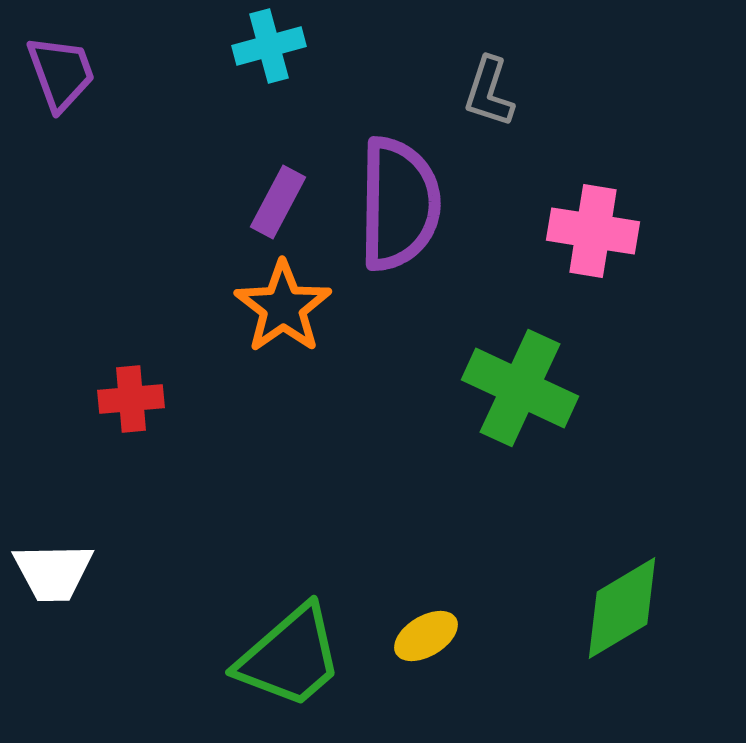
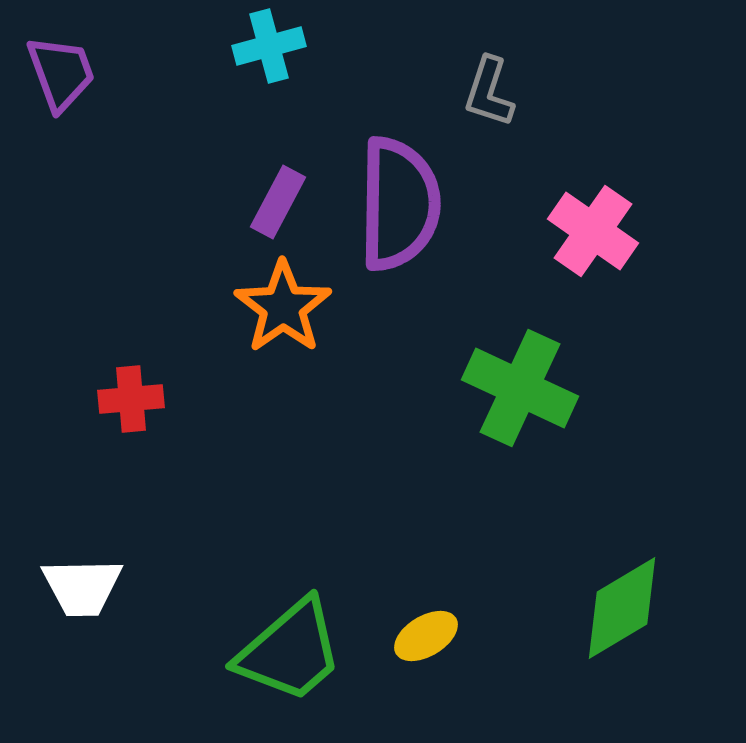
pink cross: rotated 26 degrees clockwise
white trapezoid: moved 29 px right, 15 px down
green trapezoid: moved 6 px up
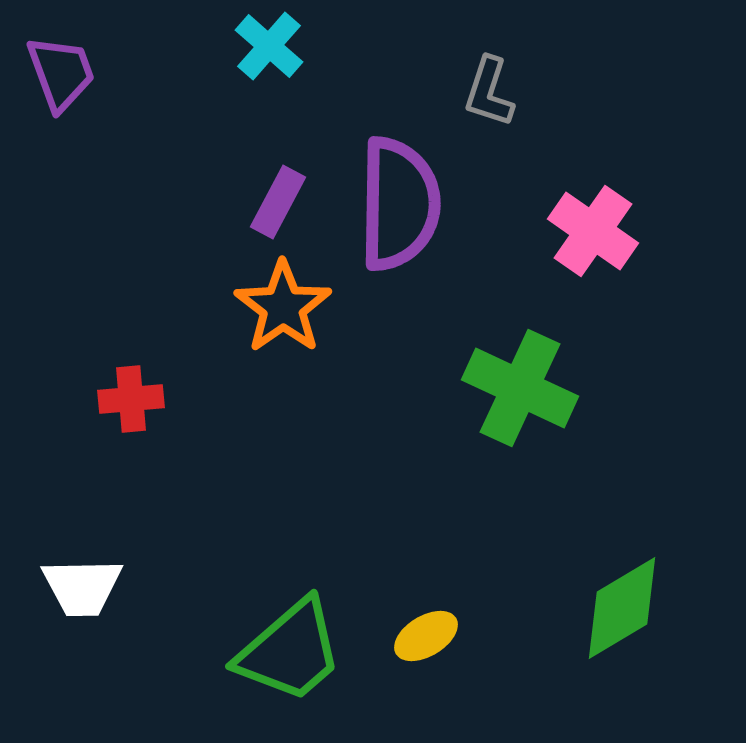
cyan cross: rotated 34 degrees counterclockwise
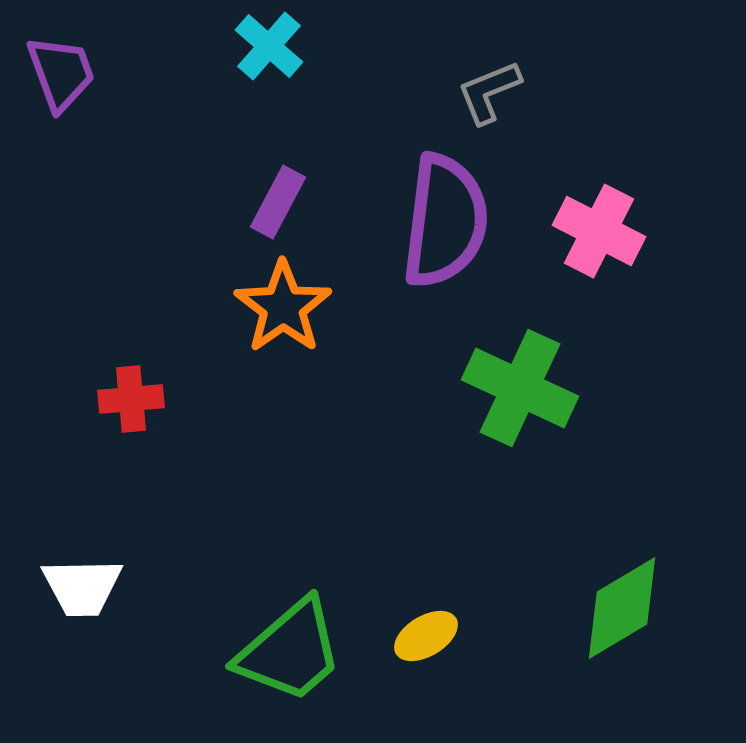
gray L-shape: rotated 50 degrees clockwise
purple semicircle: moved 46 px right, 17 px down; rotated 6 degrees clockwise
pink cross: moved 6 px right; rotated 8 degrees counterclockwise
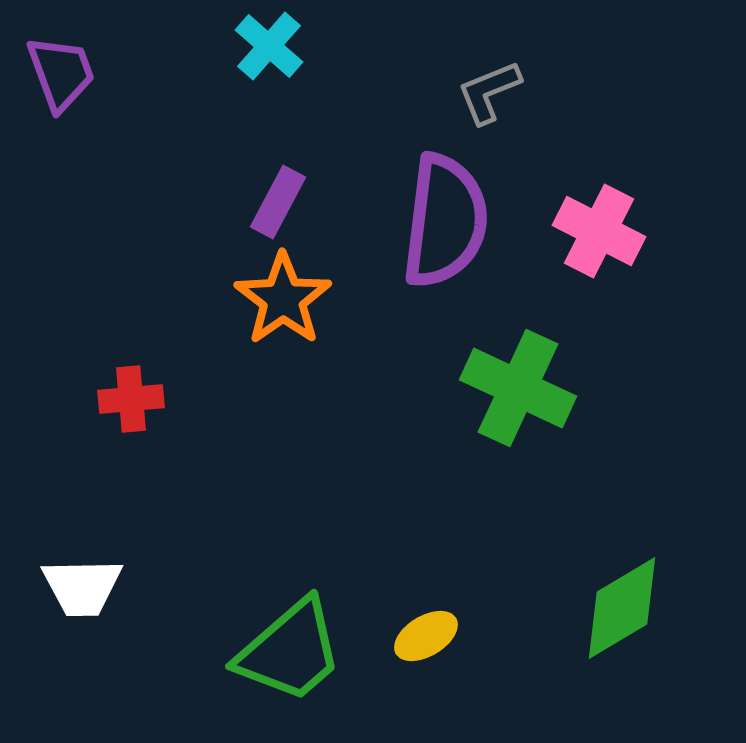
orange star: moved 8 px up
green cross: moved 2 px left
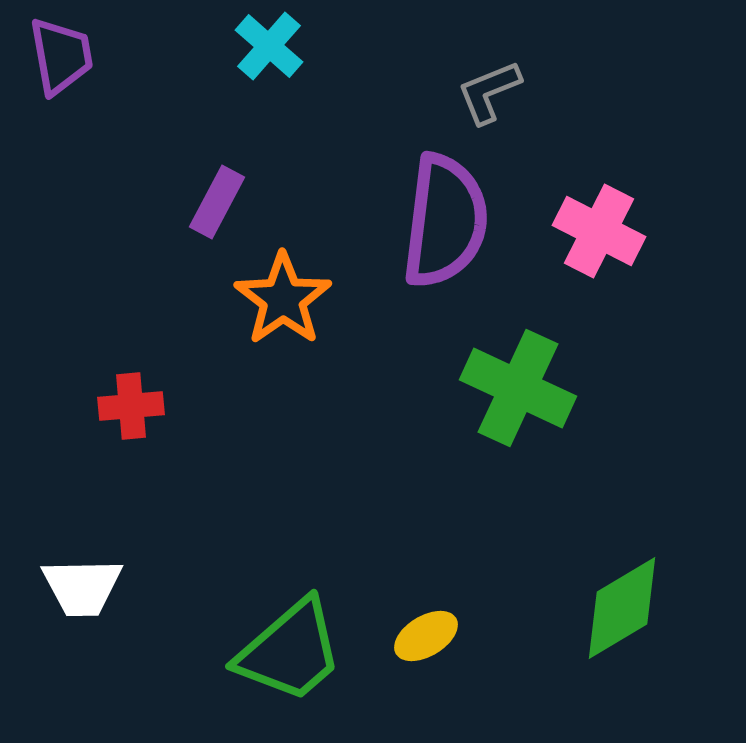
purple trapezoid: moved 17 px up; rotated 10 degrees clockwise
purple rectangle: moved 61 px left
red cross: moved 7 px down
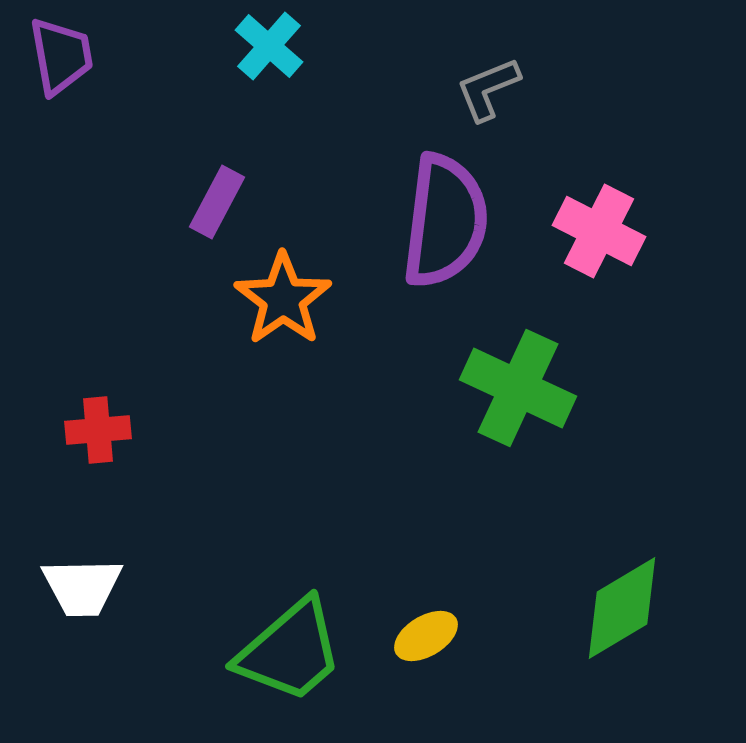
gray L-shape: moved 1 px left, 3 px up
red cross: moved 33 px left, 24 px down
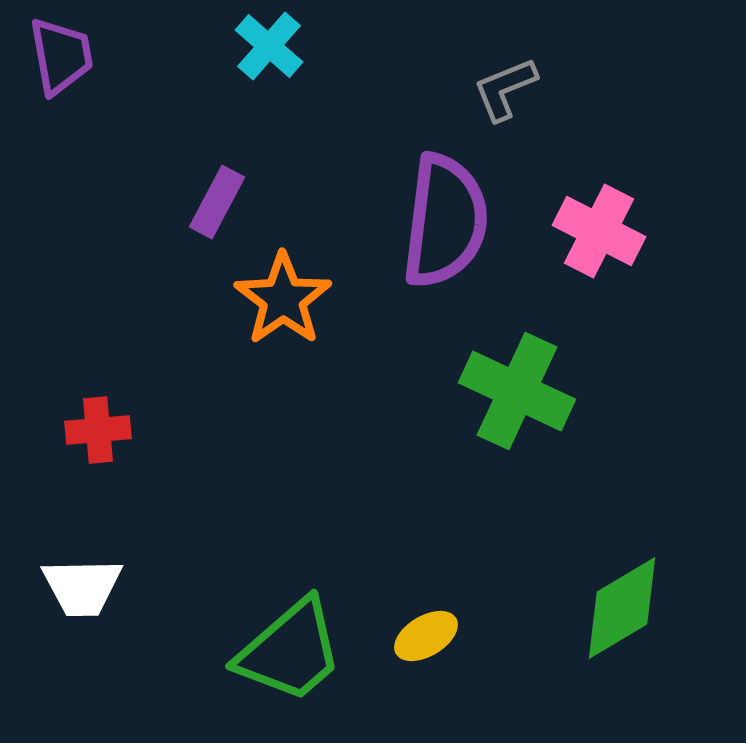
gray L-shape: moved 17 px right
green cross: moved 1 px left, 3 px down
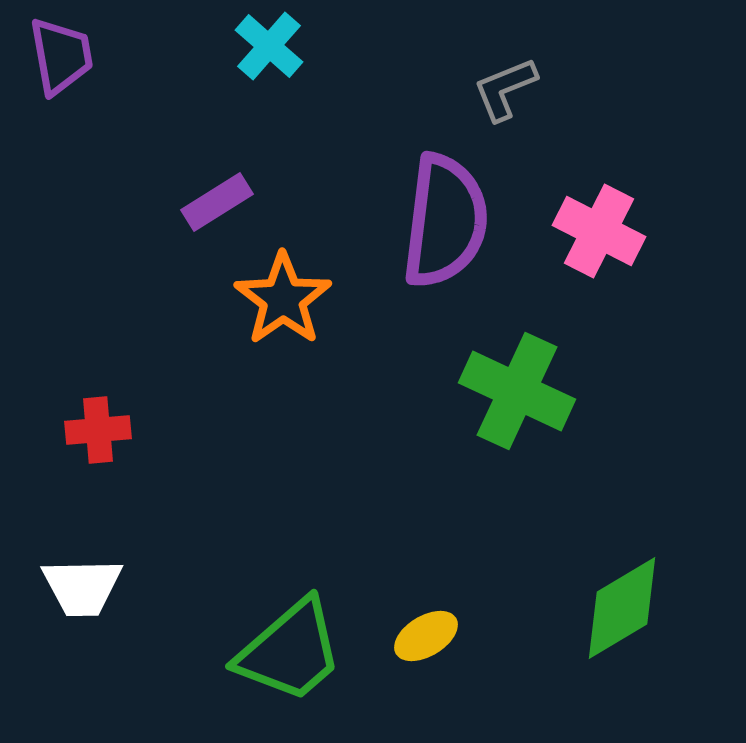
purple rectangle: rotated 30 degrees clockwise
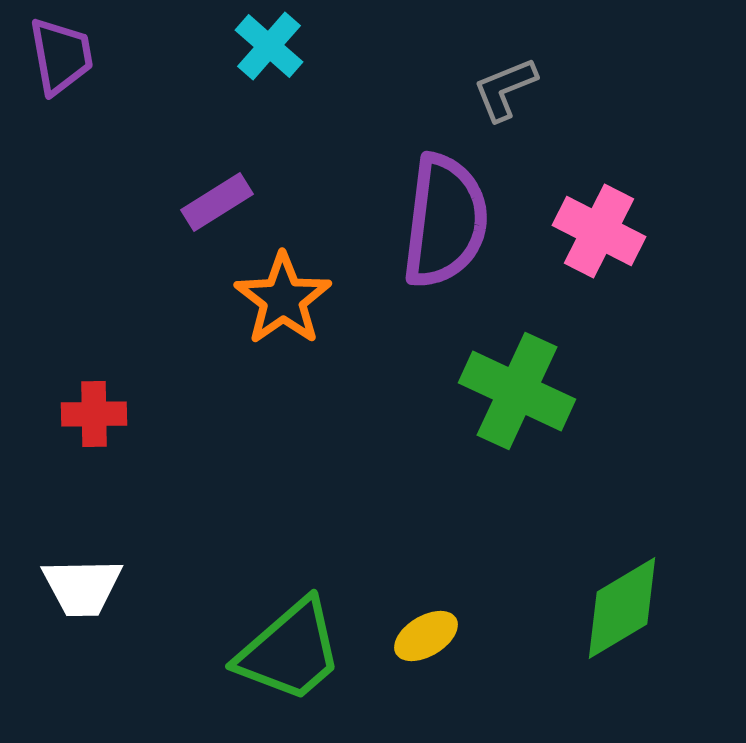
red cross: moved 4 px left, 16 px up; rotated 4 degrees clockwise
